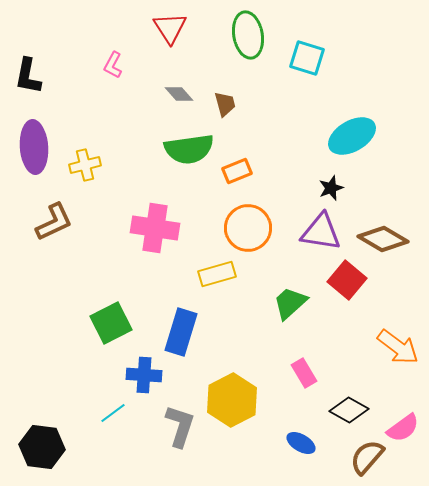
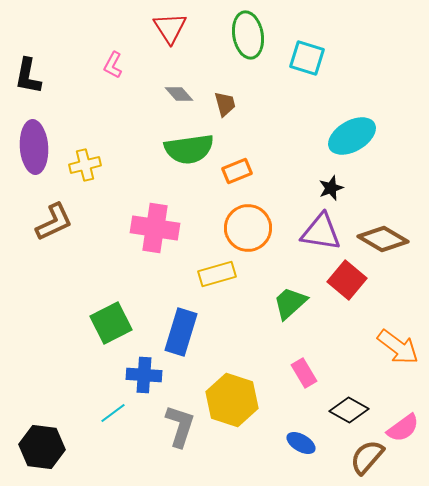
yellow hexagon: rotated 15 degrees counterclockwise
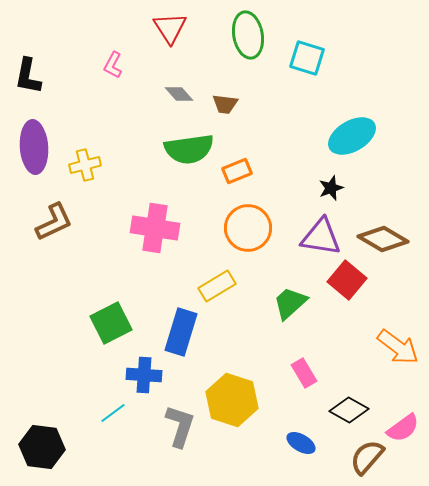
brown trapezoid: rotated 112 degrees clockwise
purple triangle: moved 5 px down
yellow rectangle: moved 12 px down; rotated 15 degrees counterclockwise
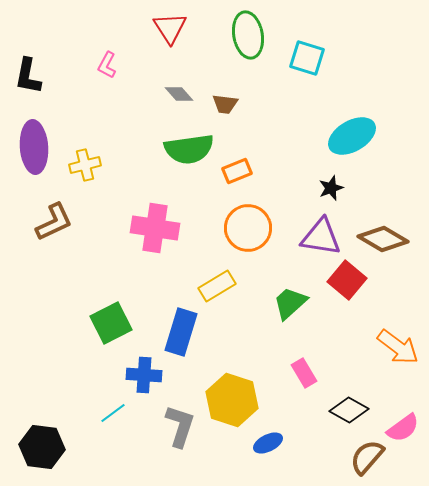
pink L-shape: moved 6 px left
blue ellipse: moved 33 px left; rotated 56 degrees counterclockwise
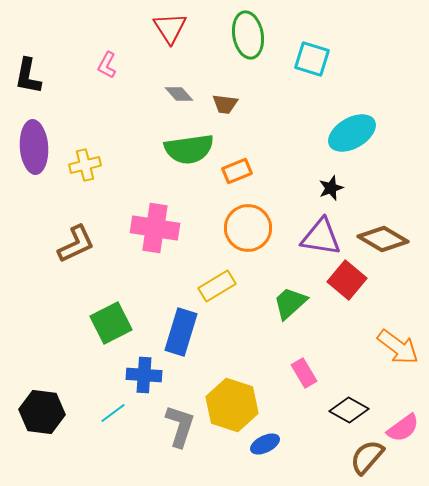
cyan square: moved 5 px right, 1 px down
cyan ellipse: moved 3 px up
brown L-shape: moved 22 px right, 22 px down
yellow hexagon: moved 5 px down
blue ellipse: moved 3 px left, 1 px down
black hexagon: moved 35 px up
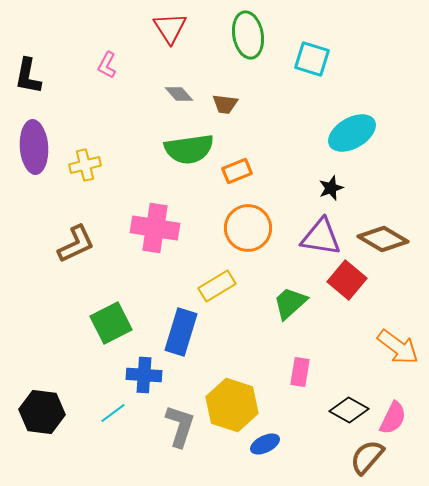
pink rectangle: moved 4 px left, 1 px up; rotated 40 degrees clockwise
pink semicircle: moved 10 px left, 10 px up; rotated 28 degrees counterclockwise
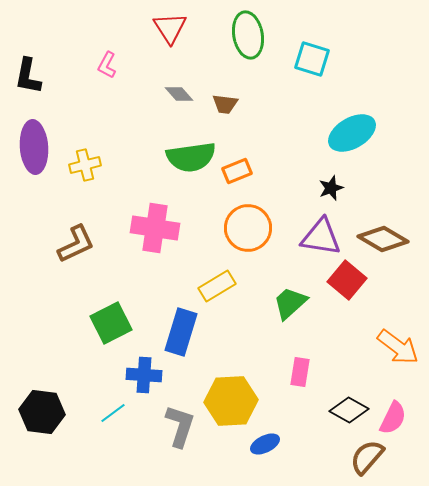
green semicircle: moved 2 px right, 8 px down
yellow hexagon: moved 1 px left, 4 px up; rotated 21 degrees counterclockwise
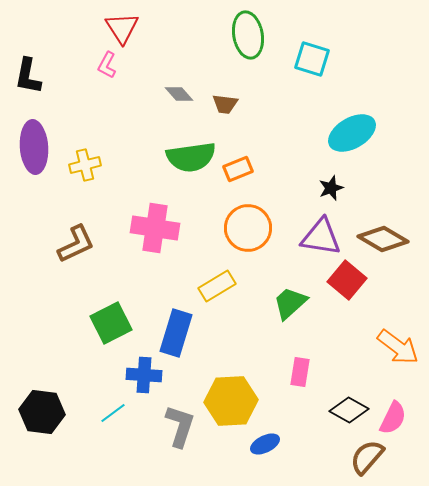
red triangle: moved 48 px left
orange rectangle: moved 1 px right, 2 px up
blue rectangle: moved 5 px left, 1 px down
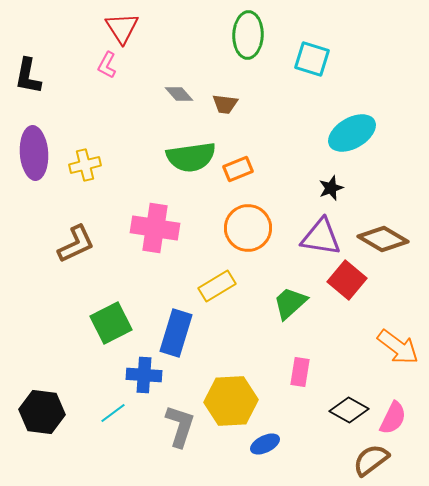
green ellipse: rotated 12 degrees clockwise
purple ellipse: moved 6 px down
brown semicircle: moved 4 px right, 3 px down; rotated 12 degrees clockwise
